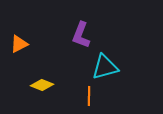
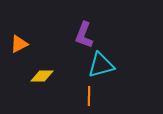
purple L-shape: moved 3 px right
cyan triangle: moved 4 px left, 2 px up
yellow diamond: moved 9 px up; rotated 20 degrees counterclockwise
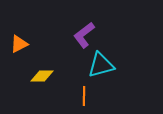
purple L-shape: rotated 32 degrees clockwise
orange line: moved 5 px left
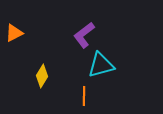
orange triangle: moved 5 px left, 11 px up
yellow diamond: rotated 60 degrees counterclockwise
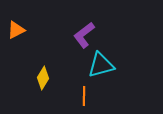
orange triangle: moved 2 px right, 3 px up
yellow diamond: moved 1 px right, 2 px down
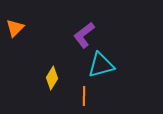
orange triangle: moved 1 px left, 2 px up; rotated 18 degrees counterclockwise
yellow diamond: moved 9 px right
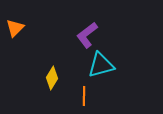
purple L-shape: moved 3 px right
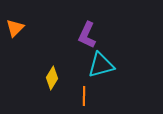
purple L-shape: rotated 28 degrees counterclockwise
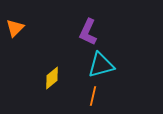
purple L-shape: moved 1 px right, 3 px up
yellow diamond: rotated 20 degrees clockwise
orange line: moved 9 px right; rotated 12 degrees clockwise
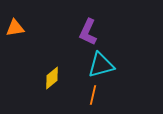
orange triangle: rotated 36 degrees clockwise
orange line: moved 1 px up
